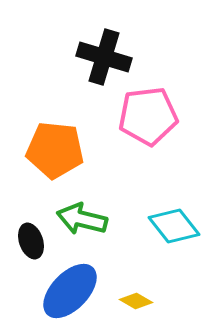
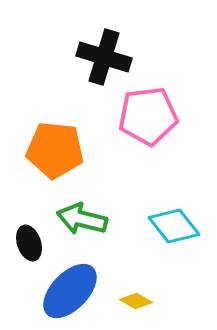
black ellipse: moved 2 px left, 2 px down
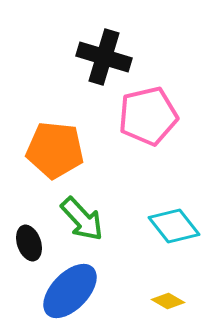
pink pentagon: rotated 6 degrees counterclockwise
green arrow: rotated 147 degrees counterclockwise
yellow diamond: moved 32 px right
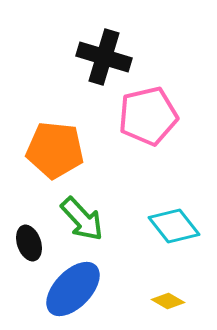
blue ellipse: moved 3 px right, 2 px up
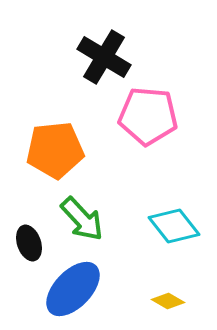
black cross: rotated 14 degrees clockwise
pink pentagon: rotated 18 degrees clockwise
orange pentagon: rotated 12 degrees counterclockwise
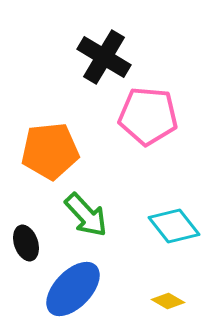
orange pentagon: moved 5 px left, 1 px down
green arrow: moved 4 px right, 4 px up
black ellipse: moved 3 px left
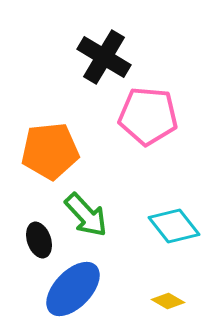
black ellipse: moved 13 px right, 3 px up
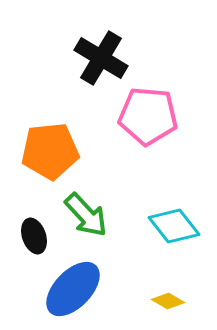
black cross: moved 3 px left, 1 px down
black ellipse: moved 5 px left, 4 px up
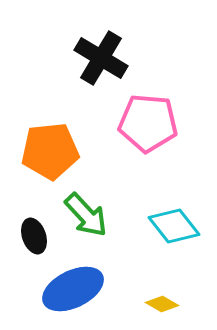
pink pentagon: moved 7 px down
blue ellipse: rotated 20 degrees clockwise
yellow diamond: moved 6 px left, 3 px down
